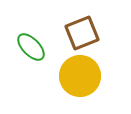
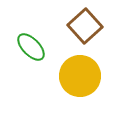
brown square: moved 3 px right, 7 px up; rotated 20 degrees counterclockwise
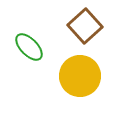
green ellipse: moved 2 px left
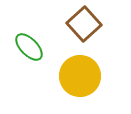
brown square: moved 1 px left, 2 px up
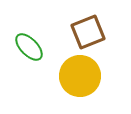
brown square: moved 4 px right, 8 px down; rotated 20 degrees clockwise
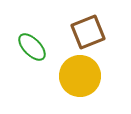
green ellipse: moved 3 px right
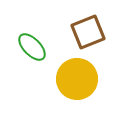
yellow circle: moved 3 px left, 3 px down
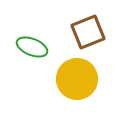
green ellipse: rotated 24 degrees counterclockwise
